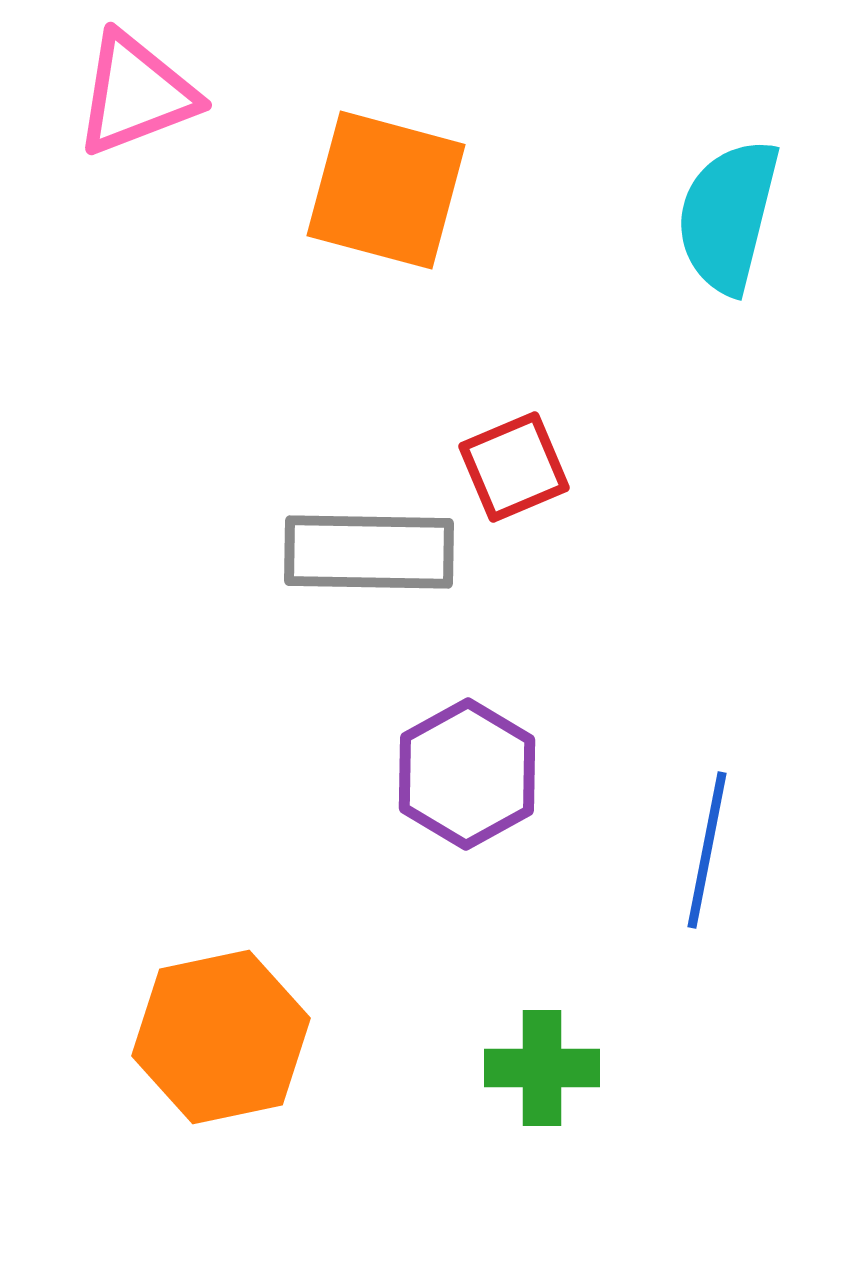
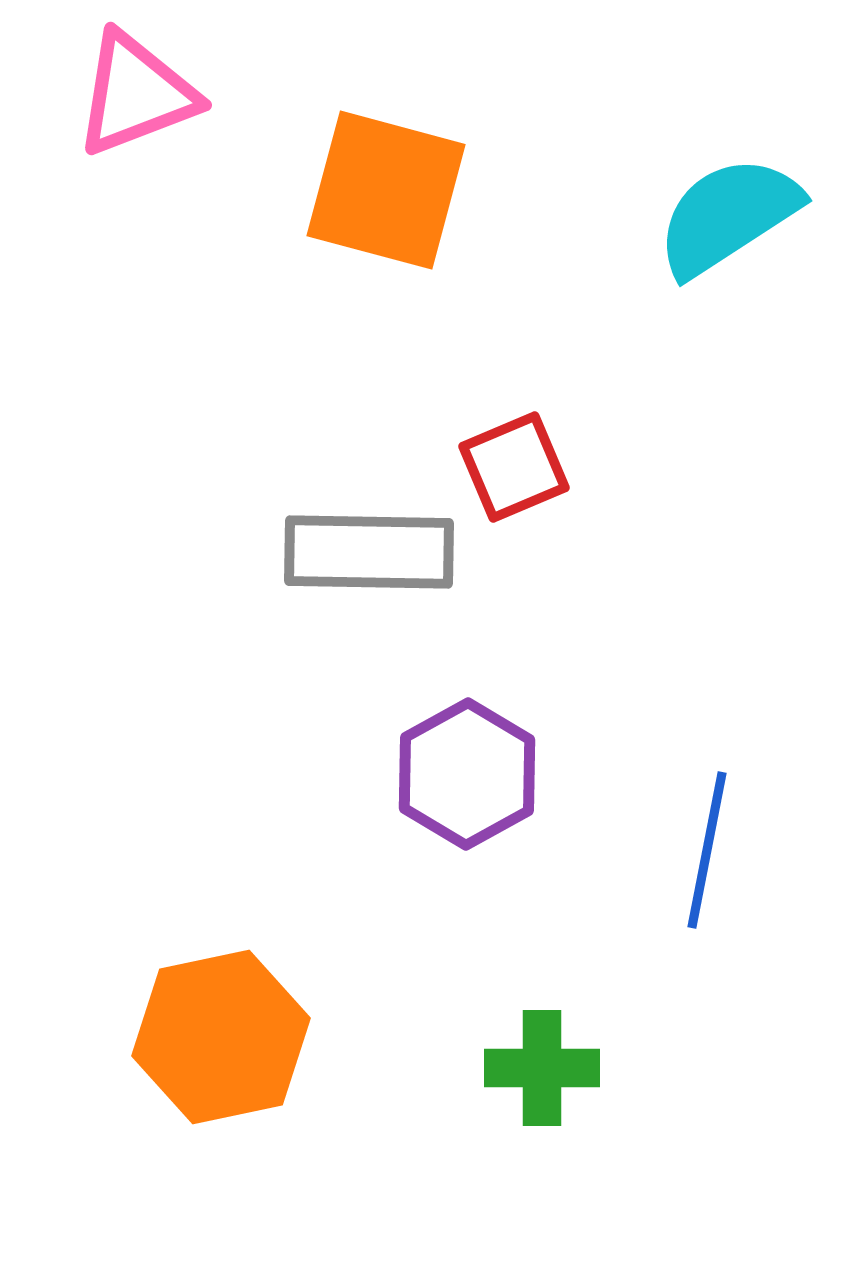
cyan semicircle: rotated 43 degrees clockwise
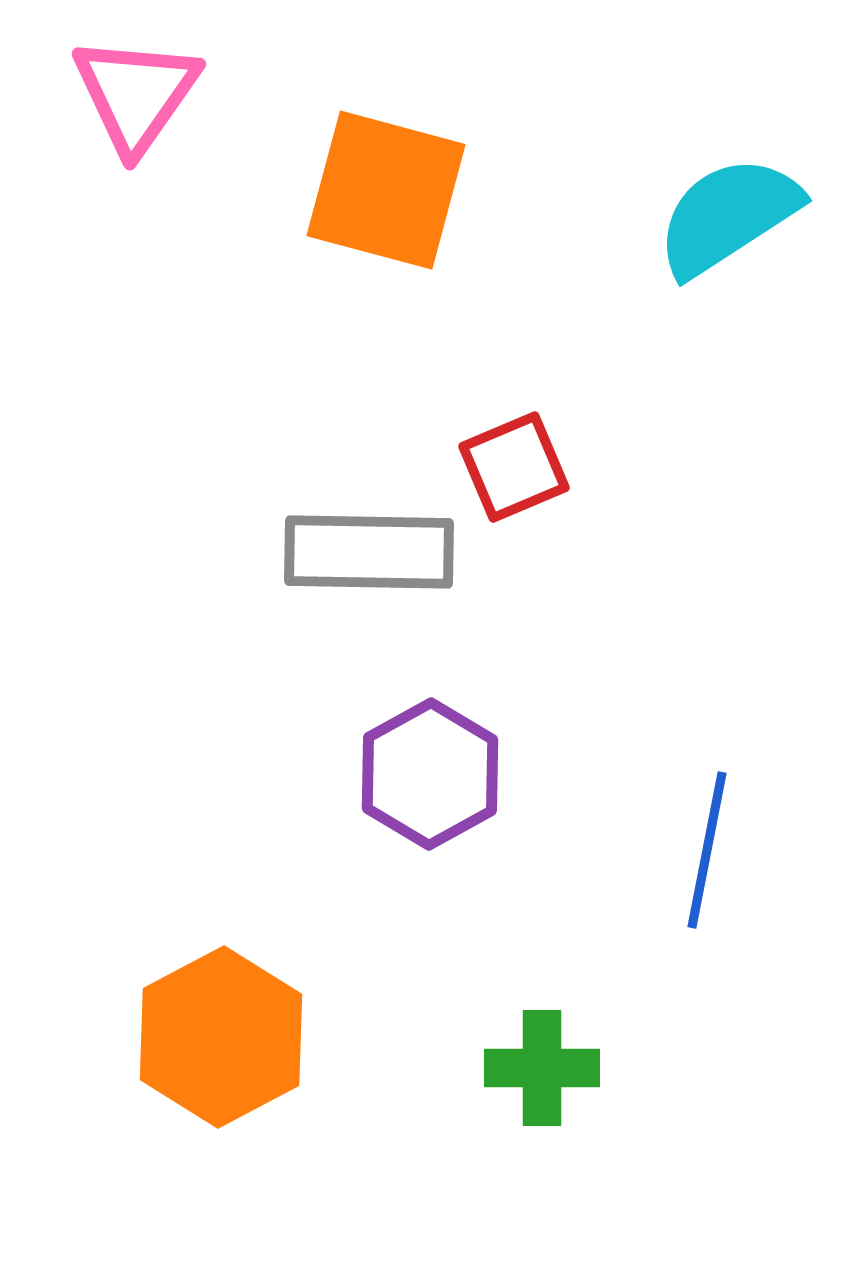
pink triangle: rotated 34 degrees counterclockwise
purple hexagon: moved 37 px left
orange hexagon: rotated 16 degrees counterclockwise
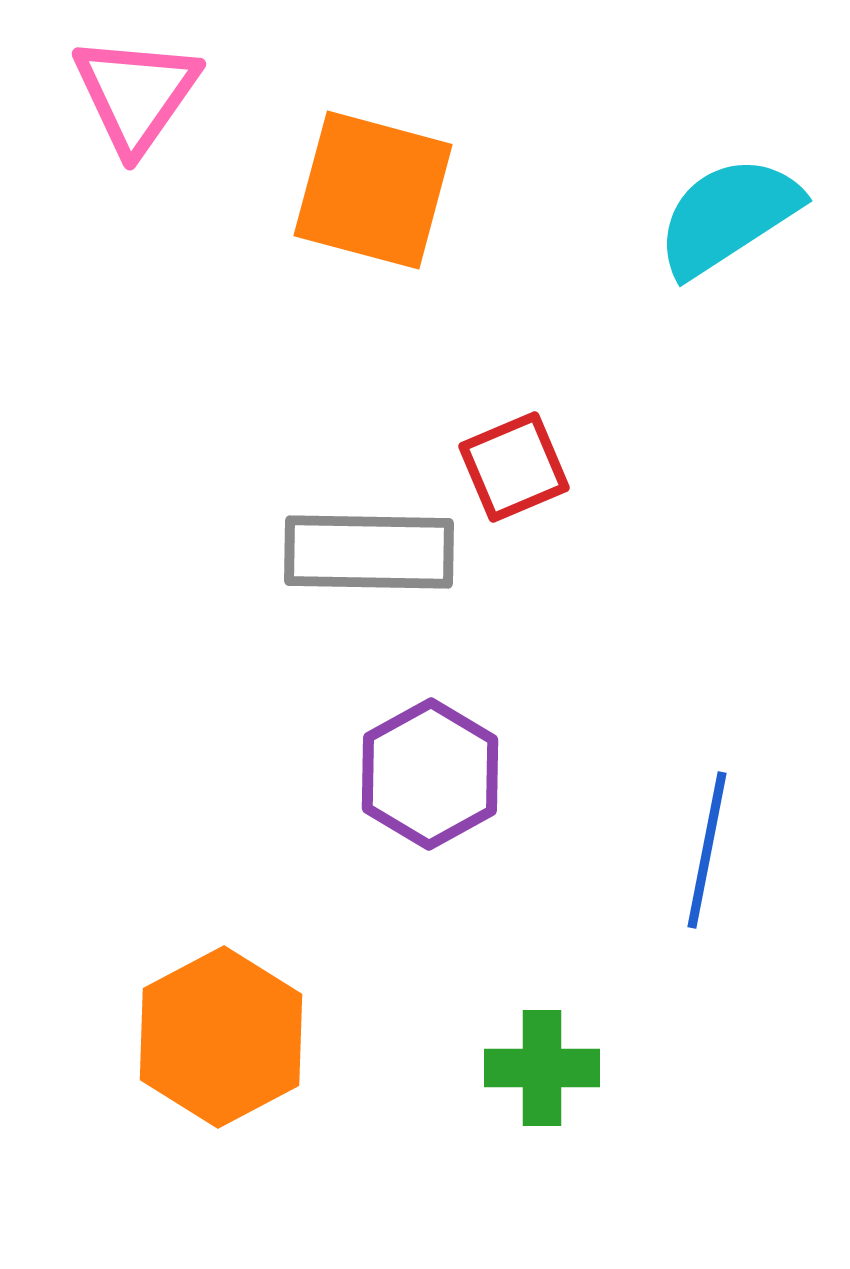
orange square: moved 13 px left
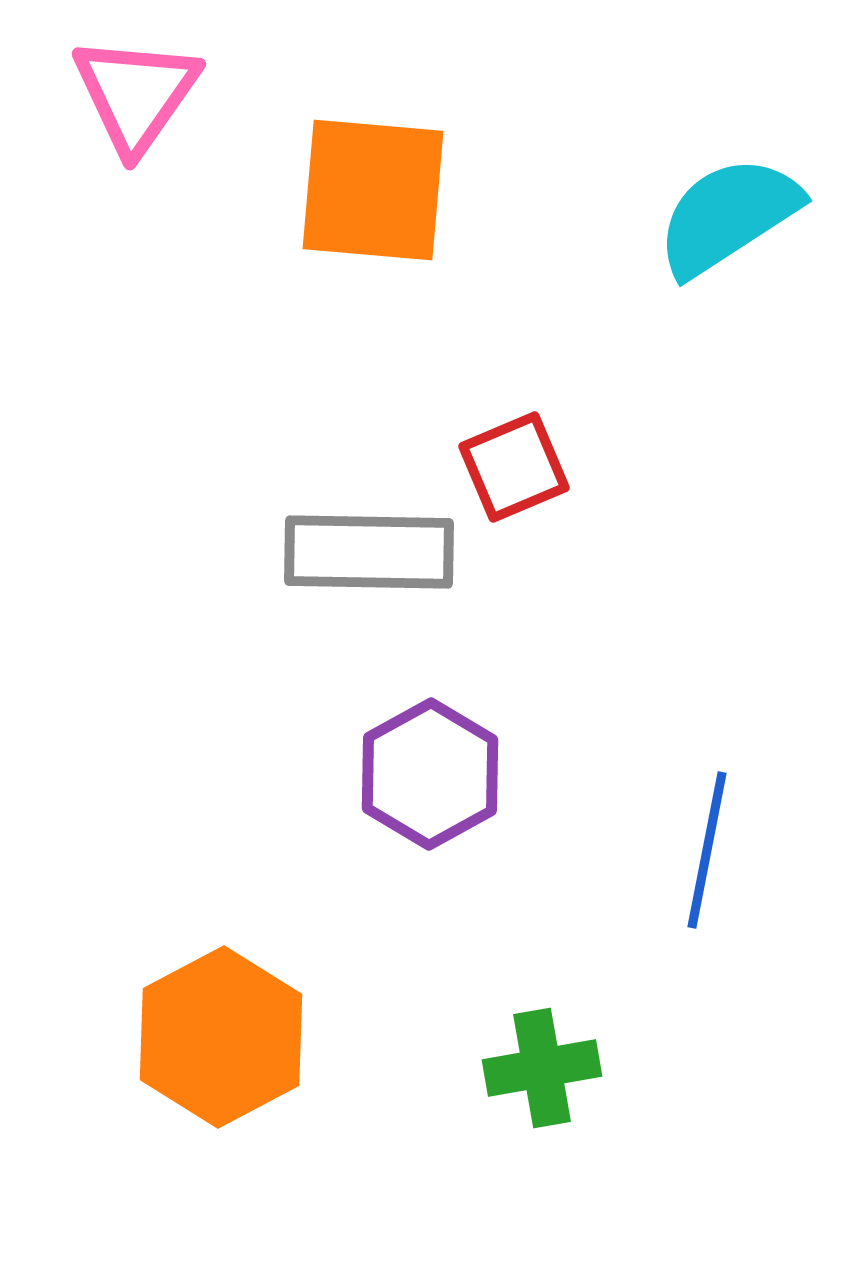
orange square: rotated 10 degrees counterclockwise
green cross: rotated 10 degrees counterclockwise
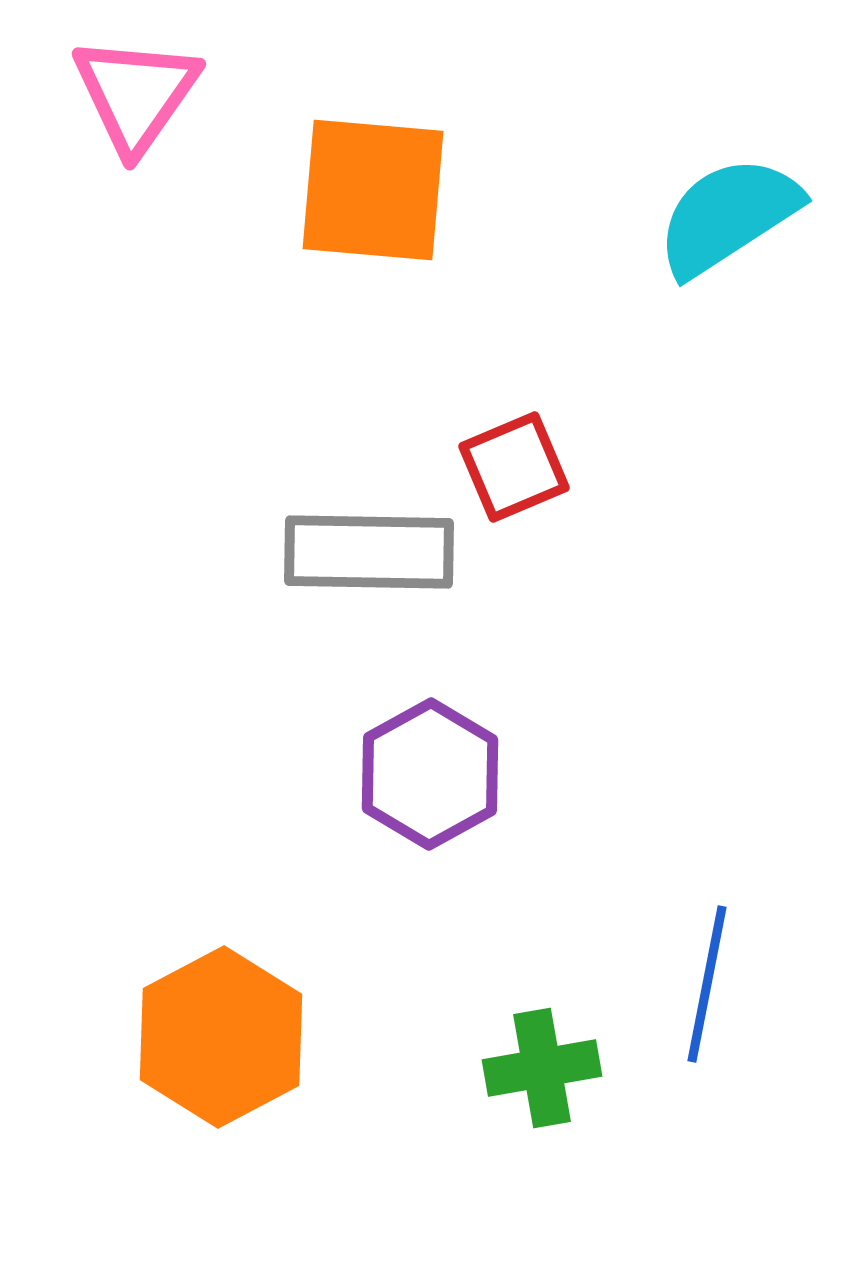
blue line: moved 134 px down
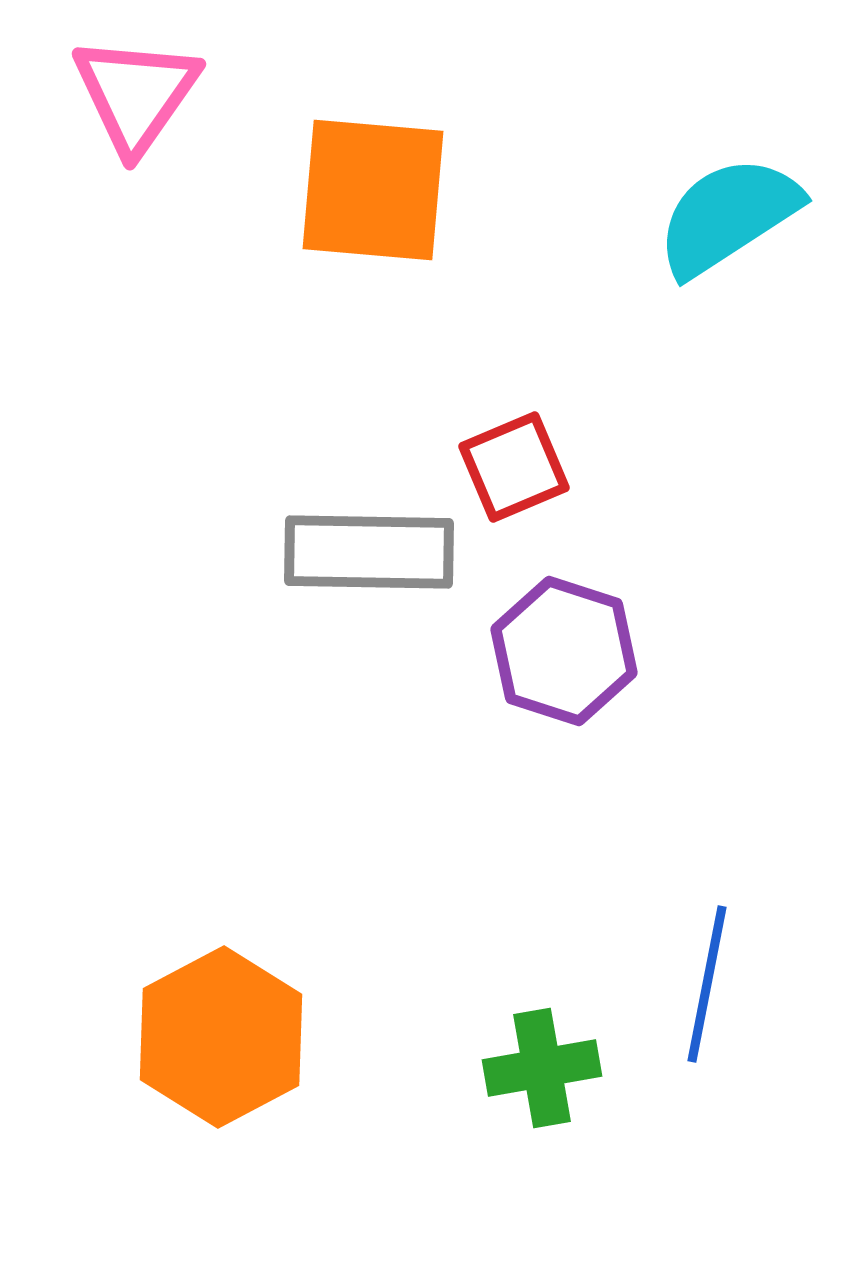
purple hexagon: moved 134 px right, 123 px up; rotated 13 degrees counterclockwise
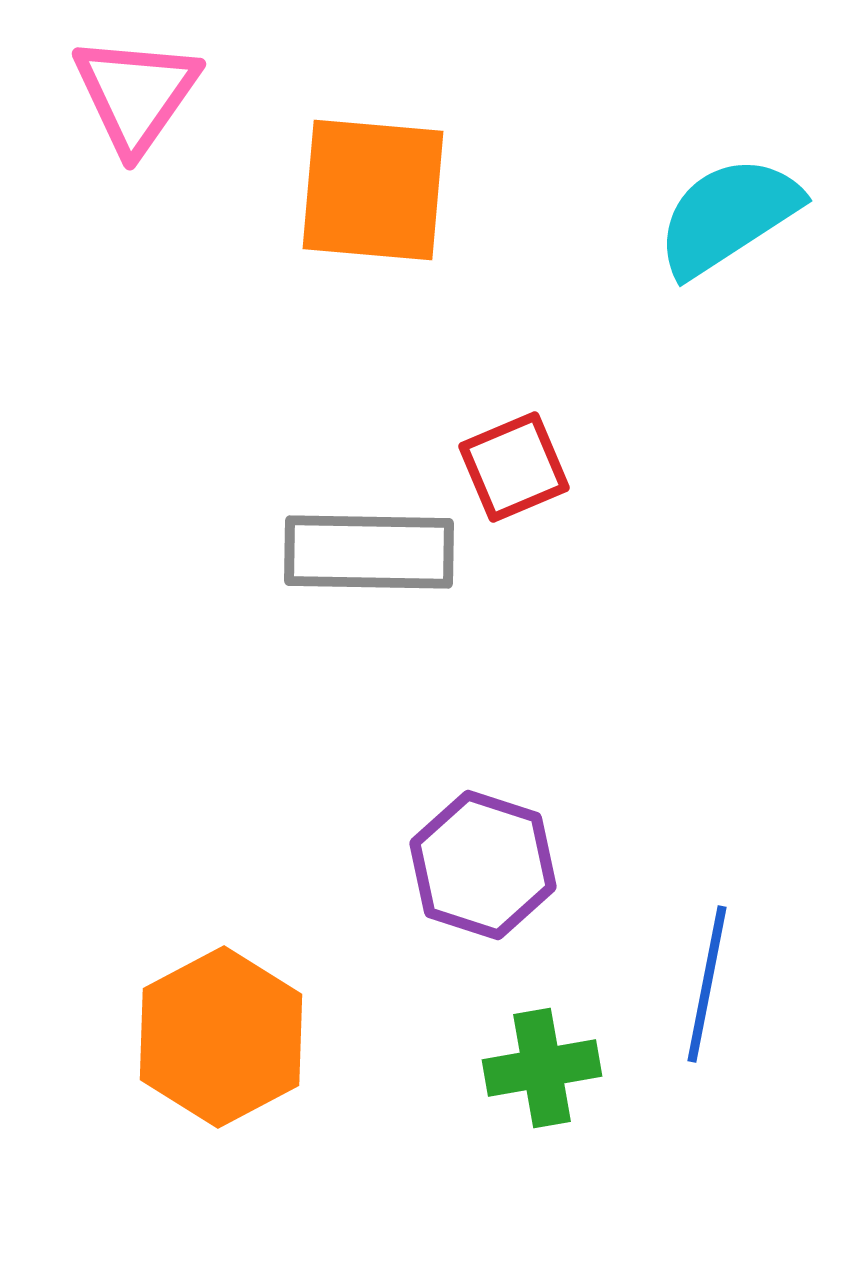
purple hexagon: moved 81 px left, 214 px down
